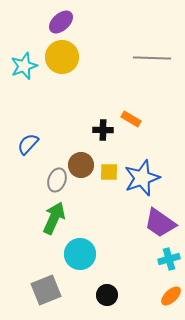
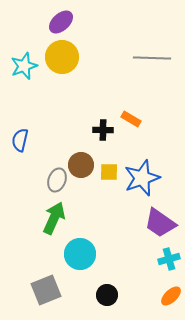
blue semicircle: moved 8 px left, 4 px up; rotated 30 degrees counterclockwise
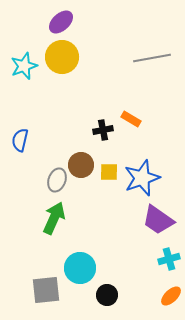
gray line: rotated 12 degrees counterclockwise
black cross: rotated 12 degrees counterclockwise
purple trapezoid: moved 2 px left, 3 px up
cyan circle: moved 14 px down
gray square: rotated 16 degrees clockwise
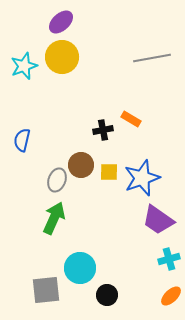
blue semicircle: moved 2 px right
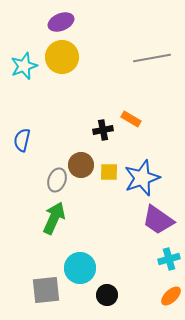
purple ellipse: rotated 20 degrees clockwise
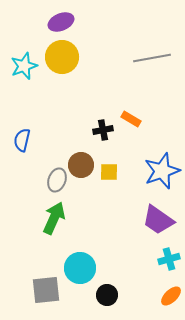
blue star: moved 20 px right, 7 px up
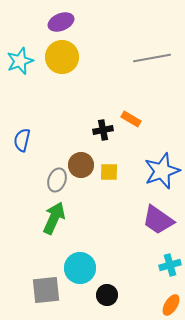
cyan star: moved 4 px left, 5 px up
cyan cross: moved 1 px right, 6 px down
orange ellipse: moved 9 px down; rotated 15 degrees counterclockwise
